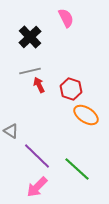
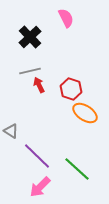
orange ellipse: moved 1 px left, 2 px up
pink arrow: moved 3 px right
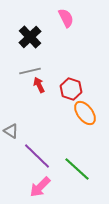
orange ellipse: rotated 20 degrees clockwise
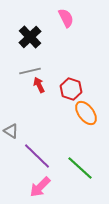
orange ellipse: moved 1 px right
green line: moved 3 px right, 1 px up
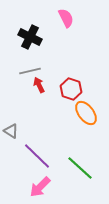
black cross: rotated 20 degrees counterclockwise
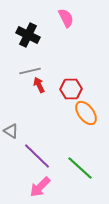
black cross: moved 2 px left, 2 px up
red hexagon: rotated 20 degrees counterclockwise
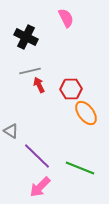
black cross: moved 2 px left, 2 px down
green line: rotated 20 degrees counterclockwise
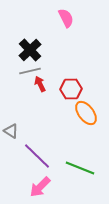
black cross: moved 4 px right, 13 px down; rotated 20 degrees clockwise
red arrow: moved 1 px right, 1 px up
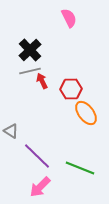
pink semicircle: moved 3 px right
red arrow: moved 2 px right, 3 px up
